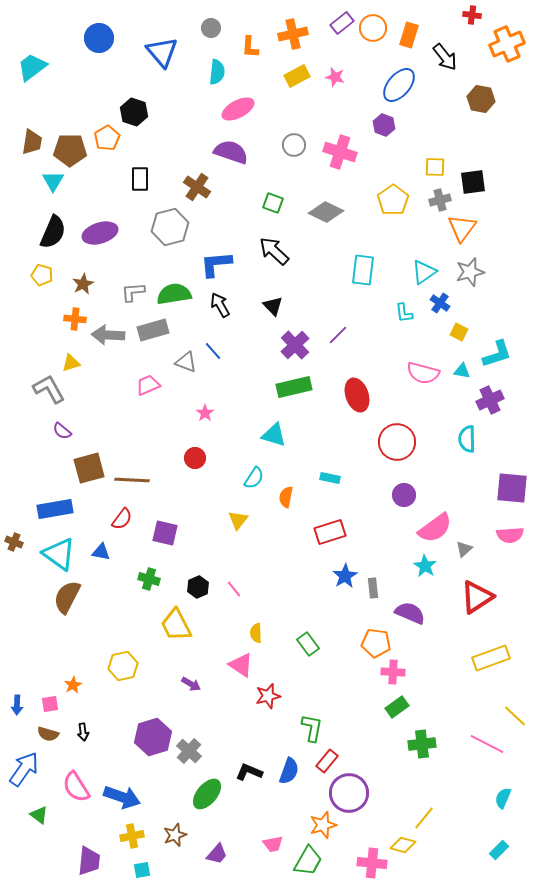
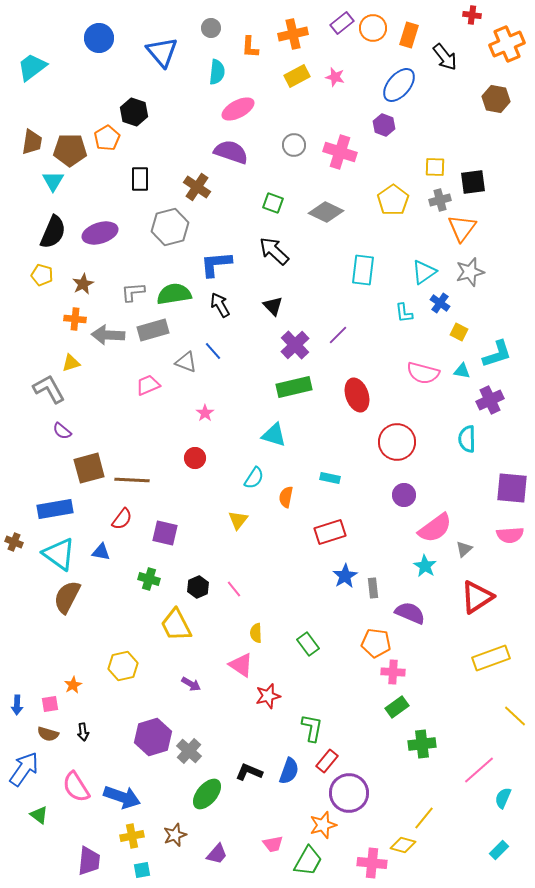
brown hexagon at (481, 99): moved 15 px right
pink line at (487, 744): moved 8 px left, 26 px down; rotated 68 degrees counterclockwise
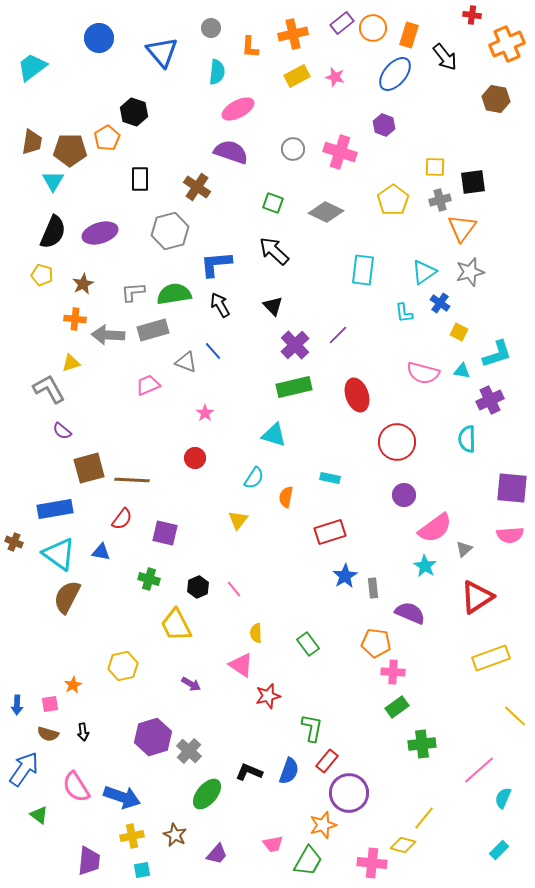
blue ellipse at (399, 85): moved 4 px left, 11 px up
gray circle at (294, 145): moved 1 px left, 4 px down
gray hexagon at (170, 227): moved 4 px down
brown star at (175, 835): rotated 25 degrees counterclockwise
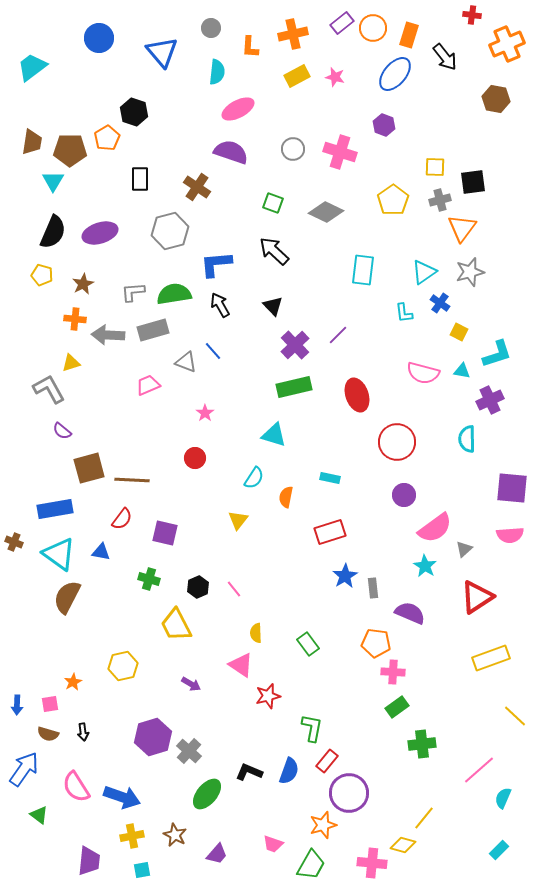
orange star at (73, 685): moved 3 px up
pink trapezoid at (273, 844): rotated 30 degrees clockwise
green trapezoid at (308, 861): moved 3 px right, 4 px down
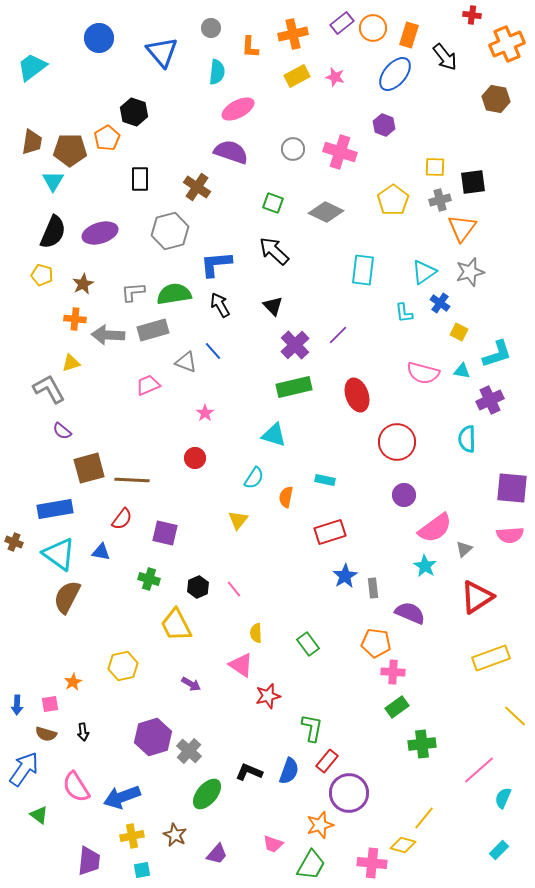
cyan rectangle at (330, 478): moved 5 px left, 2 px down
brown semicircle at (48, 734): moved 2 px left
blue arrow at (122, 797): rotated 141 degrees clockwise
orange star at (323, 825): moved 3 px left
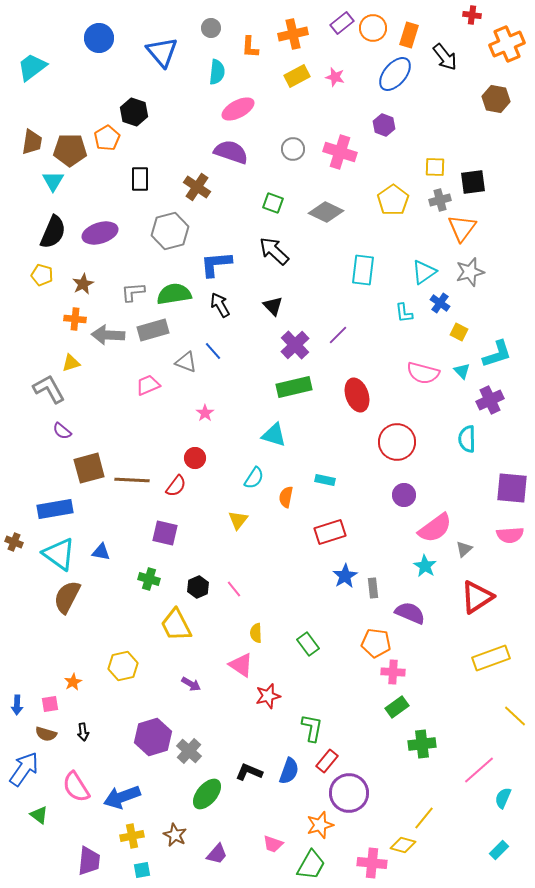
cyan triangle at (462, 371): rotated 36 degrees clockwise
red semicircle at (122, 519): moved 54 px right, 33 px up
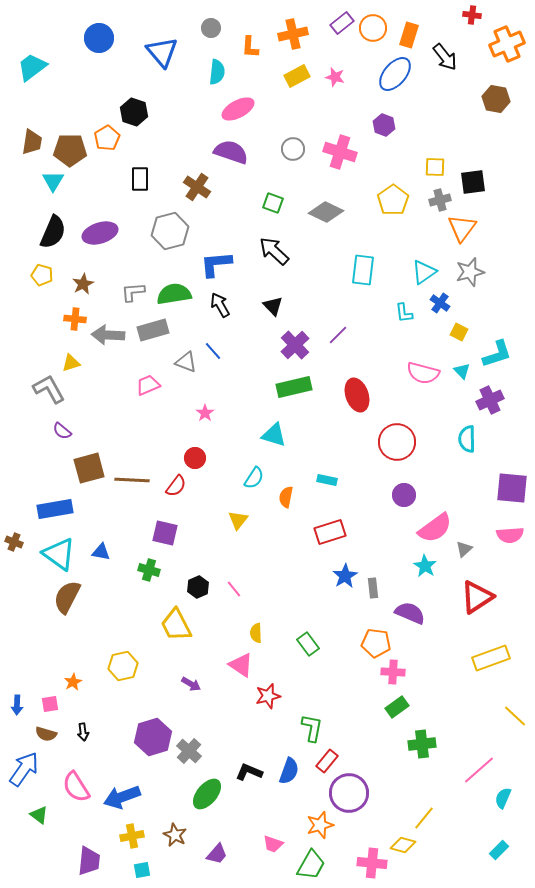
cyan rectangle at (325, 480): moved 2 px right
green cross at (149, 579): moved 9 px up
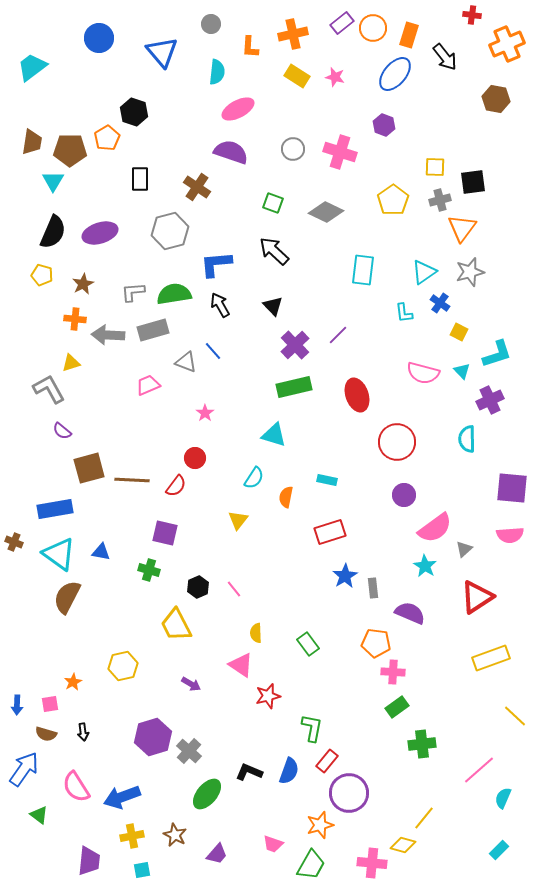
gray circle at (211, 28): moved 4 px up
yellow rectangle at (297, 76): rotated 60 degrees clockwise
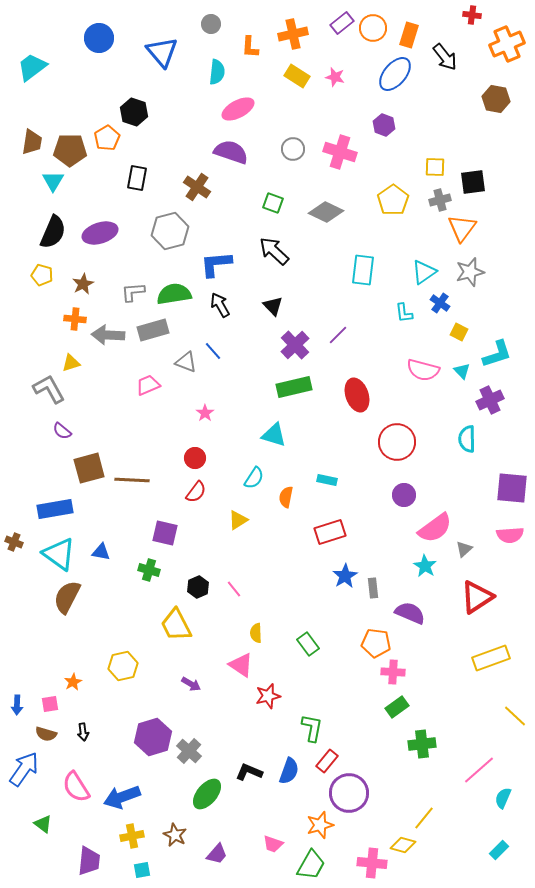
black rectangle at (140, 179): moved 3 px left, 1 px up; rotated 10 degrees clockwise
pink semicircle at (423, 373): moved 3 px up
red semicircle at (176, 486): moved 20 px right, 6 px down
yellow triangle at (238, 520): rotated 20 degrees clockwise
green triangle at (39, 815): moved 4 px right, 9 px down
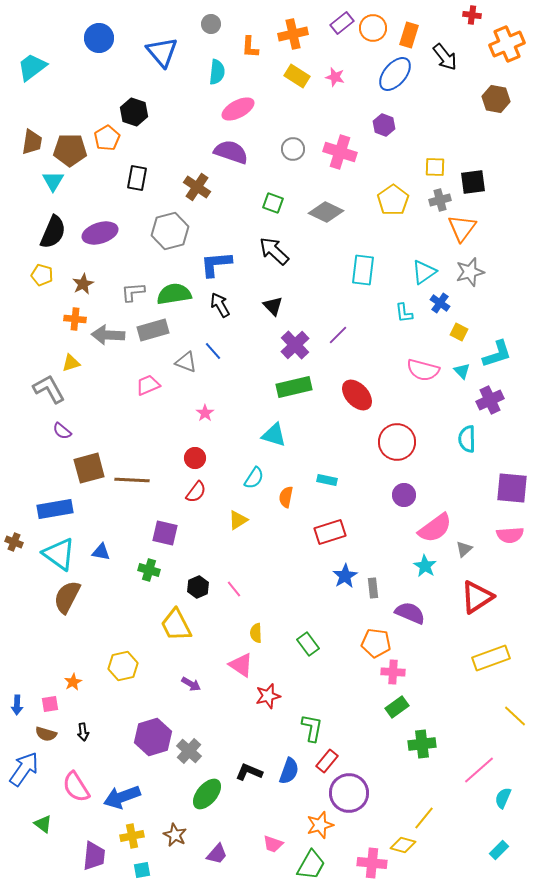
red ellipse at (357, 395): rotated 24 degrees counterclockwise
purple trapezoid at (89, 861): moved 5 px right, 5 px up
